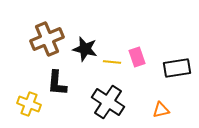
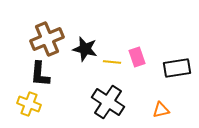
black L-shape: moved 17 px left, 9 px up
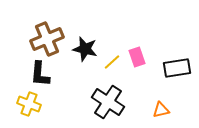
yellow line: rotated 48 degrees counterclockwise
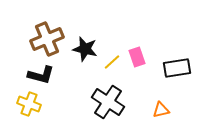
black L-shape: moved 1 px right, 1 px down; rotated 80 degrees counterclockwise
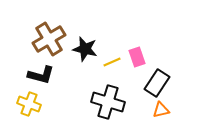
brown cross: moved 2 px right; rotated 8 degrees counterclockwise
yellow line: rotated 18 degrees clockwise
black rectangle: moved 20 px left, 15 px down; rotated 48 degrees counterclockwise
black cross: rotated 16 degrees counterclockwise
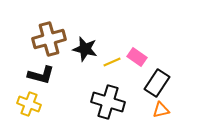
brown cross: rotated 16 degrees clockwise
pink rectangle: rotated 36 degrees counterclockwise
